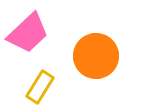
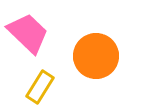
pink trapezoid: rotated 93 degrees counterclockwise
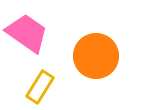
pink trapezoid: moved 1 px left; rotated 9 degrees counterclockwise
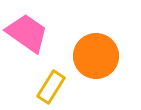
yellow rectangle: moved 11 px right
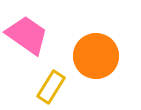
pink trapezoid: moved 2 px down
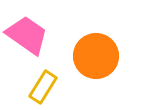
yellow rectangle: moved 8 px left
